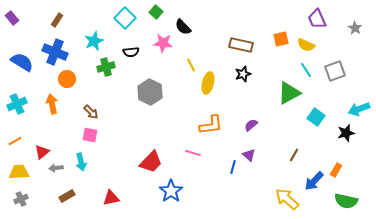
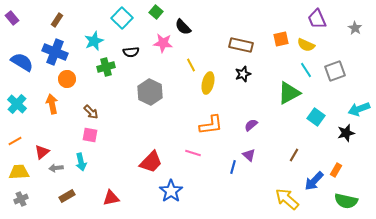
cyan square at (125, 18): moved 3 px left
cyan cross at (17, 104): rotated 24 degrees counterclockwise
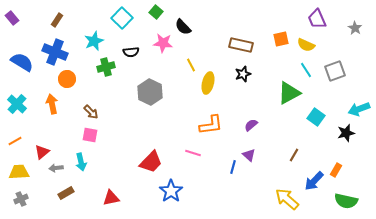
brown rectangle at (67, 196): moved 1 px left, 3 px up
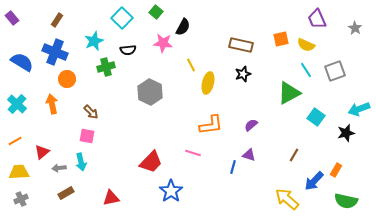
black semicircle at (183, 27): rotated 108 degrees counterclockwise
black semicircle at (131, 52): moved 3 px left, 2 px up
pink square at (90, 135): moved 3 px left, 1 px down
purple triangle at (249, 155): rotated 24 degrees counterclockwise
gray arrow at (56, 168): moved 3 px right
